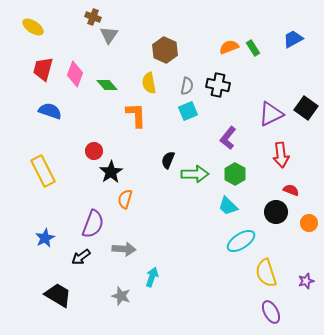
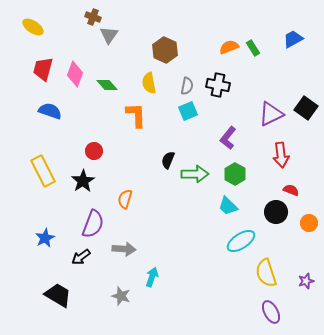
black star at (111, 172): moved 28 px left, 9 px down
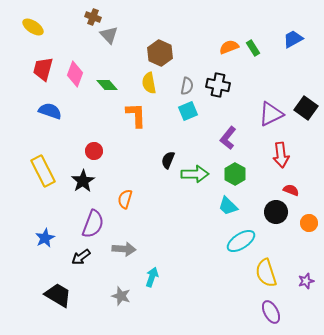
gray triangle at (109, 35): rotated 18 degrees counterclockwise
brown hexagon at (165, 50): moved 5 px left, 3 px down
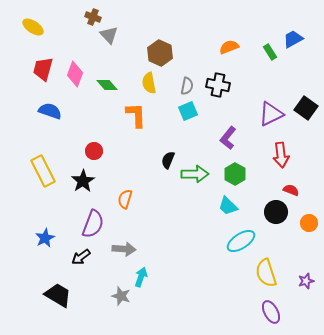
green rectangle at (253, 48): moved 17 px right, 4 px down
cyan arrow at (152, 277): moved 11 px left
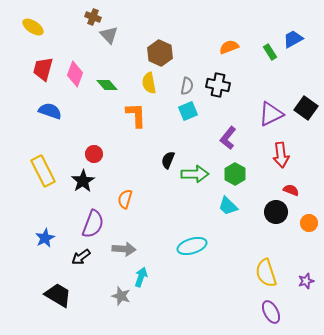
red circle at (94, 151): moved 3 px down
cyan ellipse at (241, 241): moved 49 px left, 5 px down; rotated 16 degrees clockwise
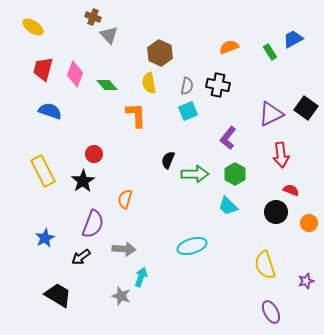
yellow semicircle at (266, 273): moved 1 px left, 8 px up
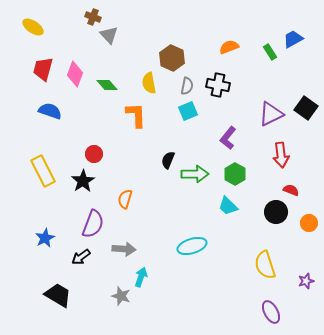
brown hexagon at (160, 53): moved 12 px right, 5 px down
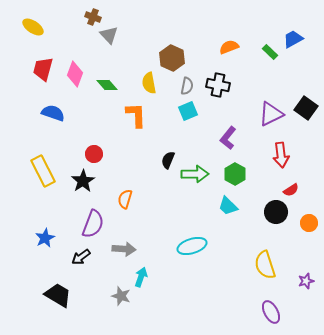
green rectangle at (270, 52): rotated 14 degrees counterclockwise
blue semicircle at (50, 111): moved 3 px right, 2 px down
red semicircle at (291, 190): rotated 126 degrees clockwise
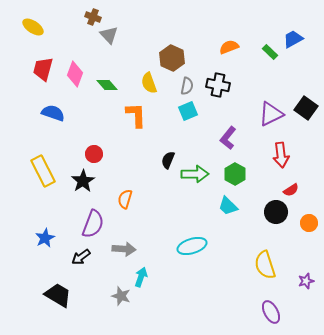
yellow semicircle at (149, 83): rotated 10 degrees counterclockwise
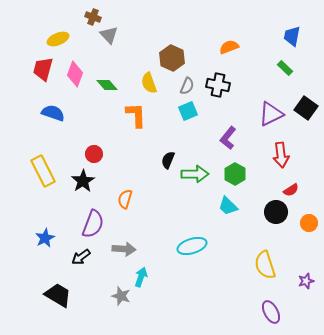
yellow ellipse at (33, 27): moved 25 px right, 12 px down; rotated 55 degrees counterclockwise
blue trapezoid at (293, 39): moved 1 px left, 3 px up; rotated 50 degrees counterclockwise
green rectangle at (270, 52): moved 15 px right, 16 px down
gray semicircle at (187, 86): rotated 12 degrees clockwise
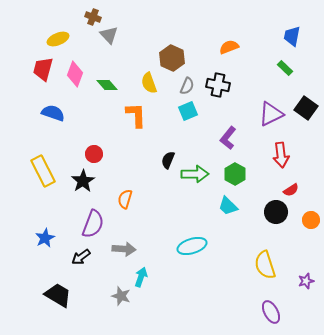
orange circle at (309, 223): moved 2 px right, 3 px up
